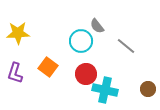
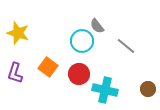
yellow star: rotated 20 degrees clockwise
cyan circle: moved 1 px right
red circle: moved 7 px left
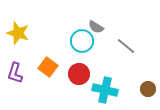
gray semicircle: moved 1 px left, 1 px down; rotated 21 degrees counterclockwise
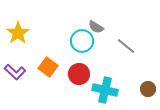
yellow star: rotated 20 degrees clockwise
purple L-shape: moved 1 px up; rotated 65 degrees counterclockwise
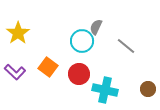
gray semicircle: rotated 84 degrees clockwise
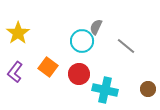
purple L-shape: rotated 85 degrees clockwise
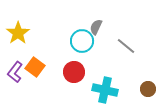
orange square: moved 13 px left
red circle: moved 5 px left, 2 px up
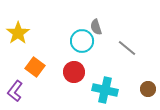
gray semicircle: rotated 42 degrees counterclockwise
gray line: moved 1 px right, 2 px down
purple L-shape: moved 19 px down
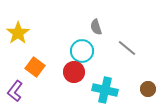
cyan circle: moved 10 px down
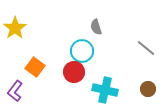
yellow star: moved 3 px left, 5 px up
gray line: moved 19 px right
